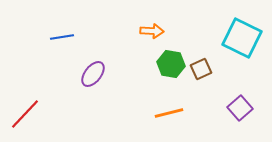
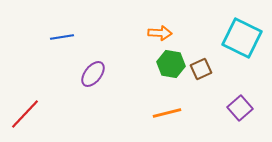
orange arrow: moved 8 px right, 2 px down
orange line: moved 2 px left
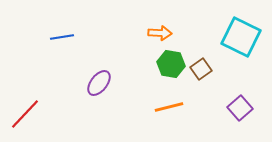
cyan square: moved 1 px left, 1 px up
brown square: rotated 10 degrees counterclockwise
purple ellipse: moved 6 px right, 9 px down
orange line: moved 2 px right, 6 px up
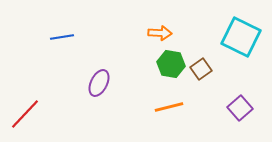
purple ellipse: rotated 12 degrees counterclockwise
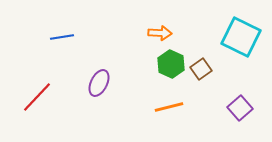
green hexagon: rotated 16 degrees clockwise
red line: moved 12 px right, 17 px up
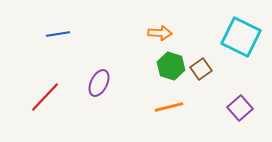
blue line: moved 4 px left, 3 px up
green hexagon: moved 2 px down; rotated 8 degrees counterclockwise
red line: moved 8 px right
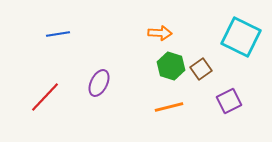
purple square: moved 11 px left, 7 px up; rotated 15 degrees clockwise
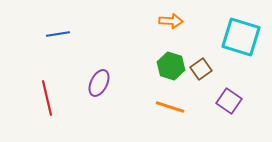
orange arrow: moved 11 px right, 12 px up
cyan square: rotated 9 degrees counterclockwise
red line: moved 2 px right, 1 px down; rotated 56 degrees counterclockwise
purple square: rotated 30 degrees counterclockwise
orange line: moved 1 px right; rotated 32 degrees clockwise
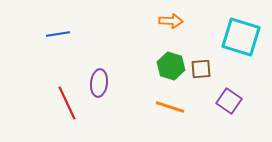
brown square: rotated 30 degrees clockwise
purple ellipse: rotated 20 degrees counterclockwise
red line: moved 20 px right, 5 px down; rotated 12 degrees counterclockwise
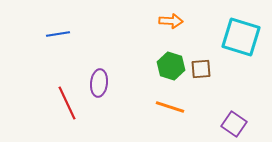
purple square: moved 5 px right, 23 px down
